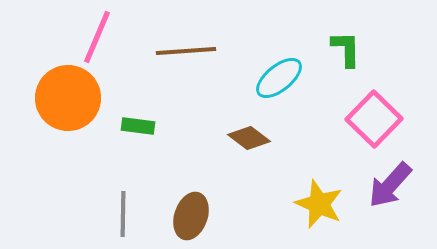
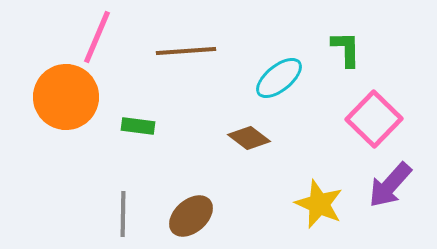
orange circle: moved 2 px left, 1 px up
brown ellipse: rotated 30 degrees clockwise
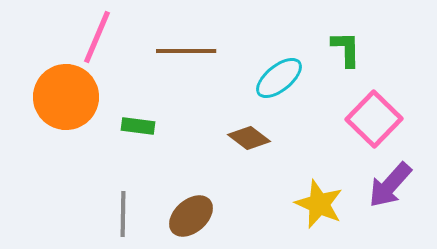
brown line: rotated 4 degrees clockwise
